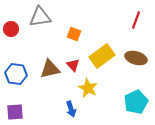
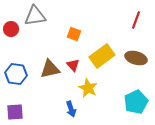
gray triangle: moved 5 px left, 1 px up
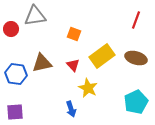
brown triangle: moved 8 px left, 6 px up
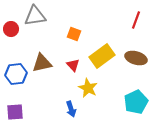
blue hexagon: rotated 15 degrees counterclockwise
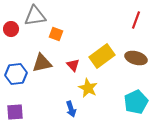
orange square: moved 18 px left
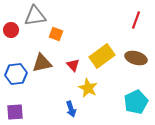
red circle: moved 1 px down
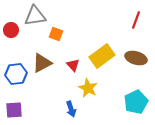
brown triangle: rotated 15 degrees counterclockwise
purple square: moved 1 px left, 2 px up
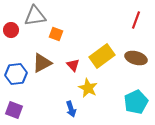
purple square: rotated 24 degrees clockwise
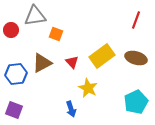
red triangle: moved 1 px left, 3 px up
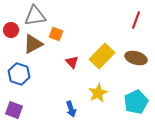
yellow rectangle: rotated 10 degrees counterclockwise
brown triangle: moved 9 px left, 19 px up
blue hexagon: moved 3 px right; rotated 25 degrees clockwise
yellow star: moved 10 px right, 5 px down; rotated 18 degrees clockwise
